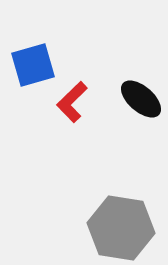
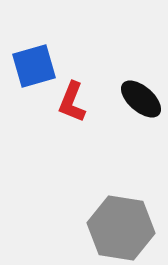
blue square: moved 1 px right, 1 px down
red L-shape: rotated 24 degrees counterclockwise
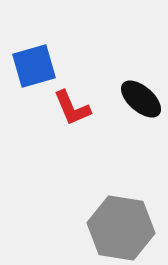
red L-shape: moved 6 px down; rotated 45 degrees counterclockwise
